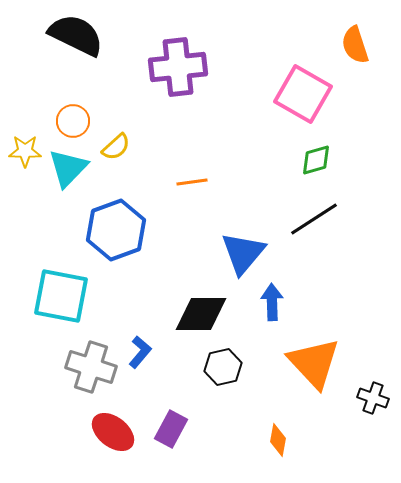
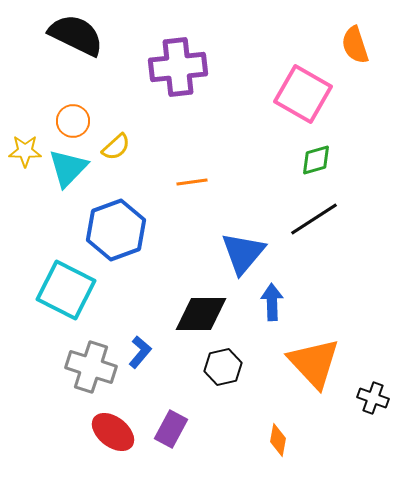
cyan square: moved 5 px right, 6 px up; rotated 16 degrees clockwise
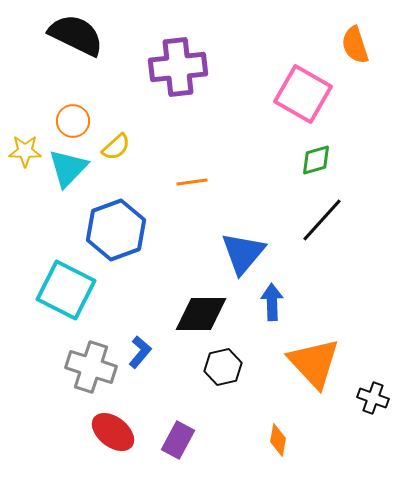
black line: moved 8 px right, 1 px down; rotated 15 degrees counterclockwise
purple rectangle: moved 7 px right, 11 px down
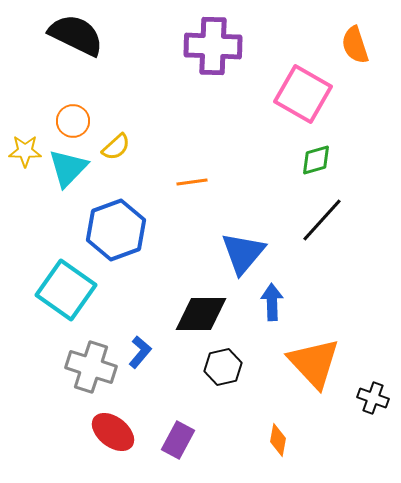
purple cross: moved 35 px right, 21 px up; rotated 8 degrees clockwise
cyan square: rotated 8 degrees clockwise
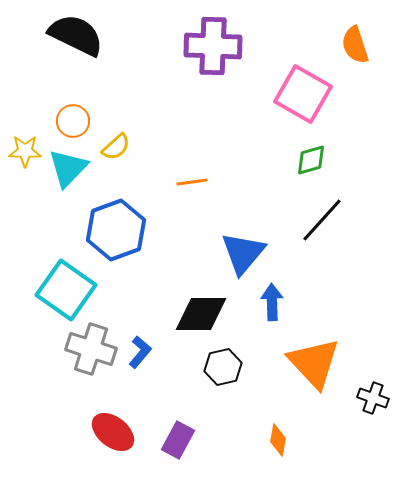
green diamond: moved 5 px left
gray cross: moved 18 px up
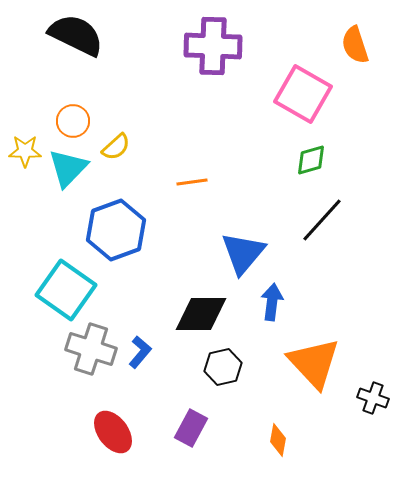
blue arrow: rotated 9 degrees clockwise
red ellipse: rotated 15 degrees clockwise
purple rectangle: moved 13 px right, 12 px up
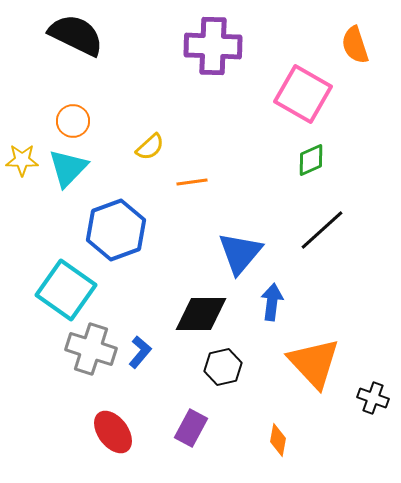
yellow semicircle: moved 34 px right
yellow star: moved 3 px left, 9 px down
green diamond: rotated 8 degrees counterclockwise
black line: moved 10 px down; rotated 6 degrees clockwise
blue triangle: moved 3 px left
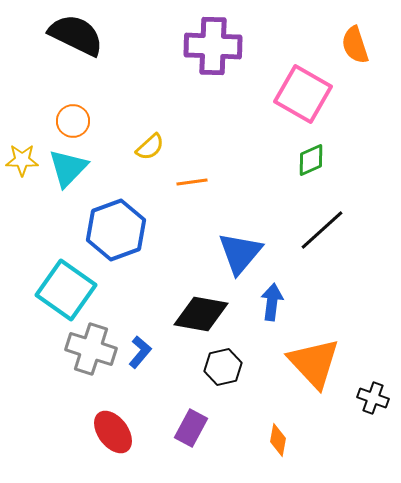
black diamond: rotated 10 degrees clockwise
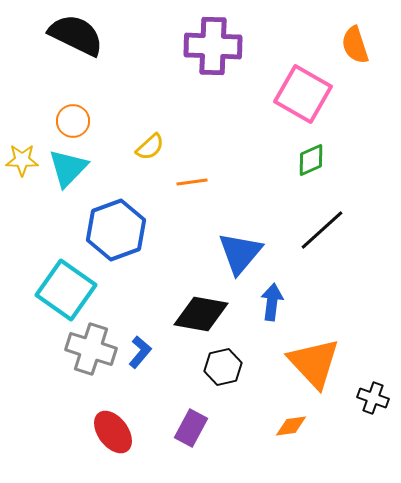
orange diamond: moved 13 px right, 14 px up; rotated 72 degrees clockwise
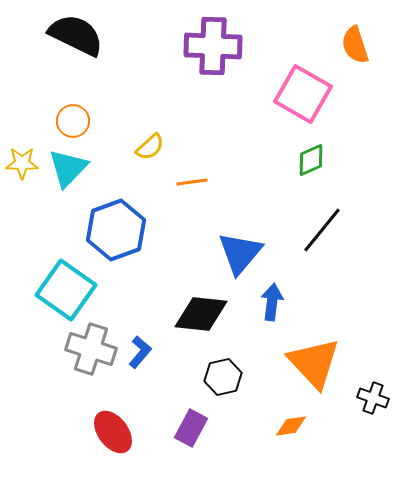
yellow star: moved 3 px down
black line: rotated 9 degrees counterclockwise
black diamond: rotated 4 degrees counterclockwise
black hexagon: moved 10 px down
